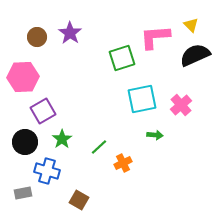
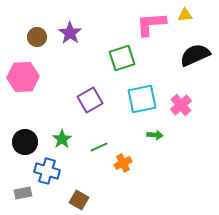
yellow triangle: moved 6 px left, 10 px up; rotated 49 degrees counterclockwise
pink L-shape: moved 4 px left, 13 px up
purple square: moved 47 px right, 11 px up
green line: rotated 18 degrees clockwise
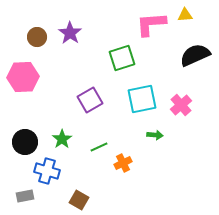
gray rectangle: moved 2 px right, 3 px down
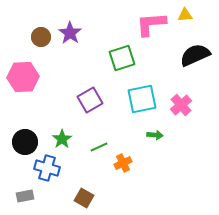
brown circle: moved 4 px right
blue cross: moved 3 px up
brown square: moved 5 px right, 2 px up
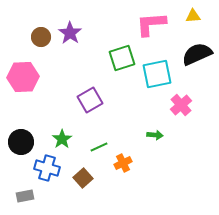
yellow triangle: moved 8 px right, 1 px down
black semicircle: moved 2 px right, 1 px up
cyan square: moved 15 px right, 25 px up
black circle: moved 4 px left
brown square: moved 1 px left, 20 px up; rotated 18 degrees clockwise
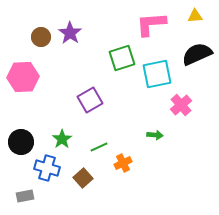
yellow triangle: moved 2 px right
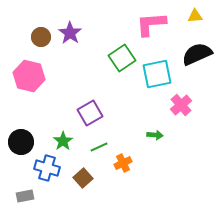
green square: rotated 16 degrees counterclockwise
pink hexagon: moved 6 px right, 1 px up; rotated 16 degrees clockwise
purple square: moved 13 px down
green star: moved 1 px right, 2 px down
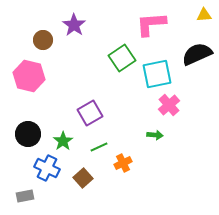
yellow triangle: moved 9 px right, 1 px up
purple star: moved 4 px right, 8 px up
brown circle: moved 2 px right, 3 px down
pink cross: moved 12 px left
black circle: moved 7 px right, 8 px up
blue cross: rotated 10 degrees clockwise
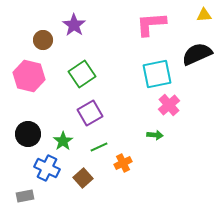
green square: moved 40 px left, 16 px down
